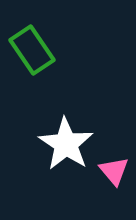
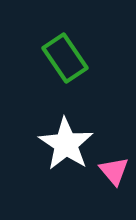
green rectangle: moved 33 px right, 8 px down
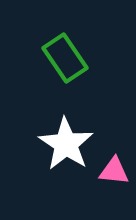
pink triangle: rotated 44 degrees counterclockwise
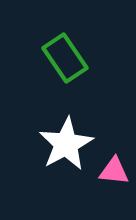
white star: rotated 10 degrees clockwise
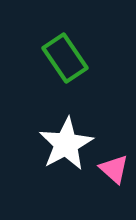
pink triangle: moved 2 px up; rotated 36 degrees clockwise
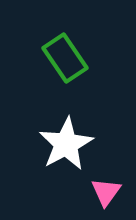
pink triangle: moved 8 px left, 23 px down; rotated 24 degrees clockwise
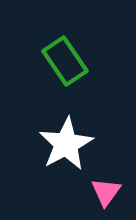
green rectangle: moved 3 px down
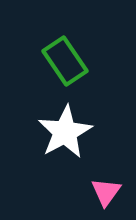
white star: moved 1 px left, 12 px up
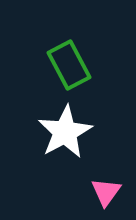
green rectangle: moved 4 px right, 4 px down; rotated 6 degrees clockwise
